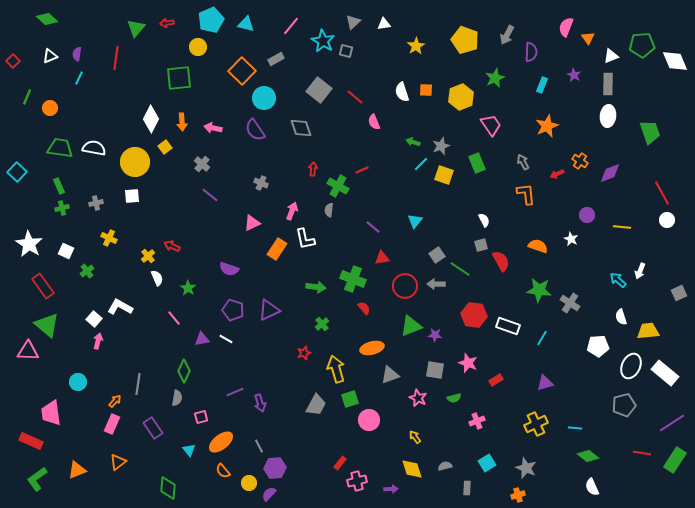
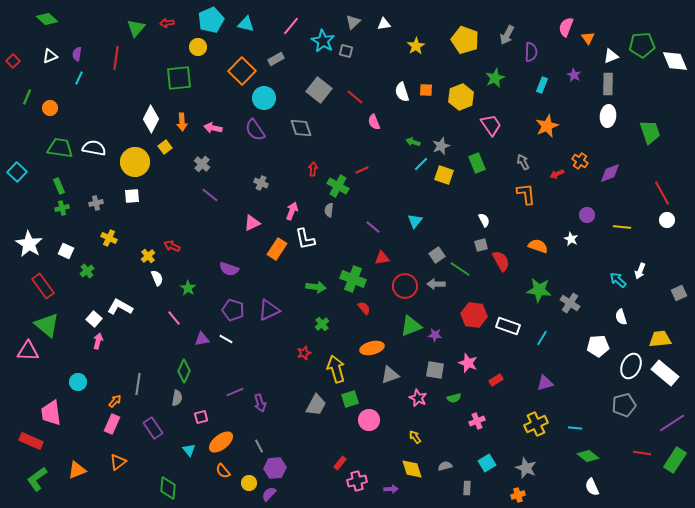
yellow trapezoid at (648, 331): moved 12 px right, 8 px down
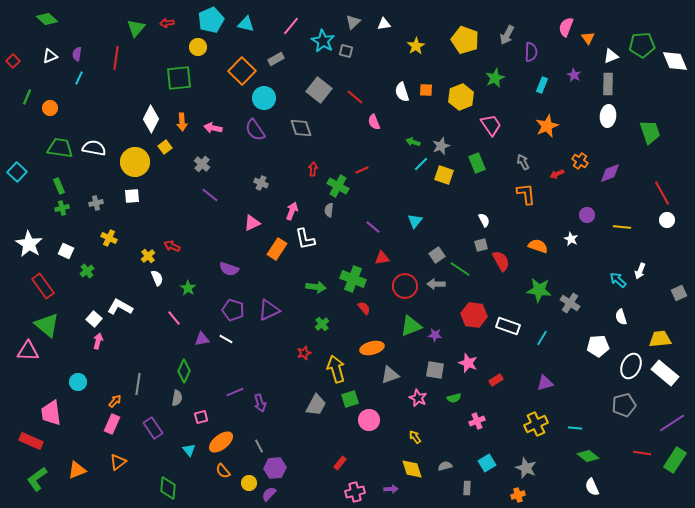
pink cross at (357, 481): moved 2 px left, 11 px down
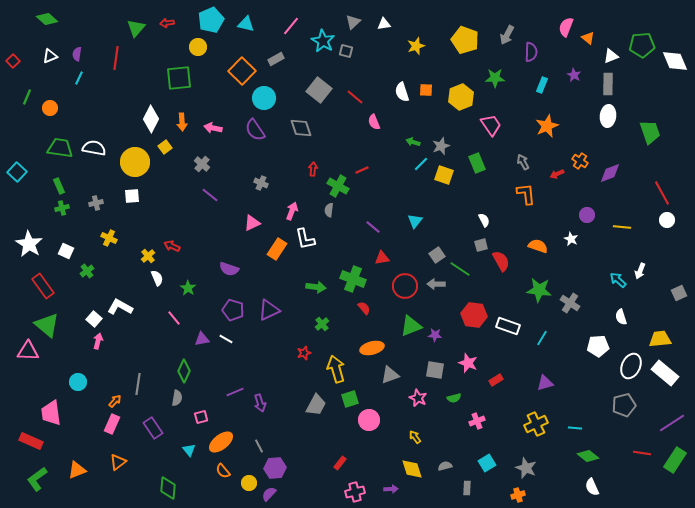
orange triangle at (588, 38): rotated 16 degrees counterclockwise
yellow star at (416, 46): rotated 12 degrees clockwise
green star at (495, 78): rotated 24 degrees clockwise
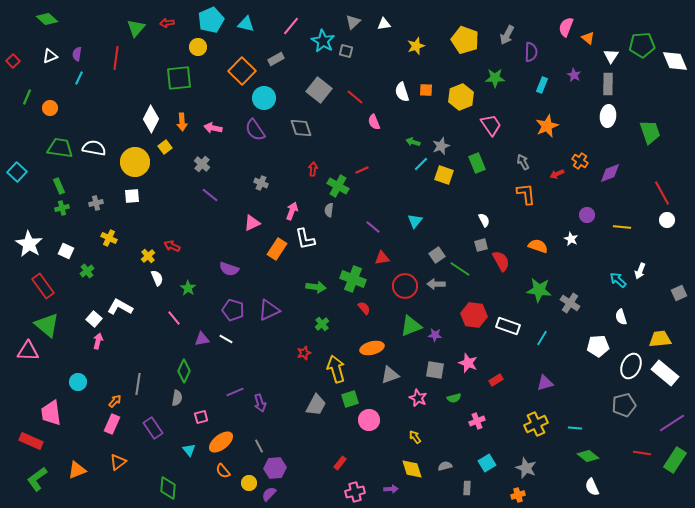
white triangle at (611, 56): rotated 35 degrees counterclockwise
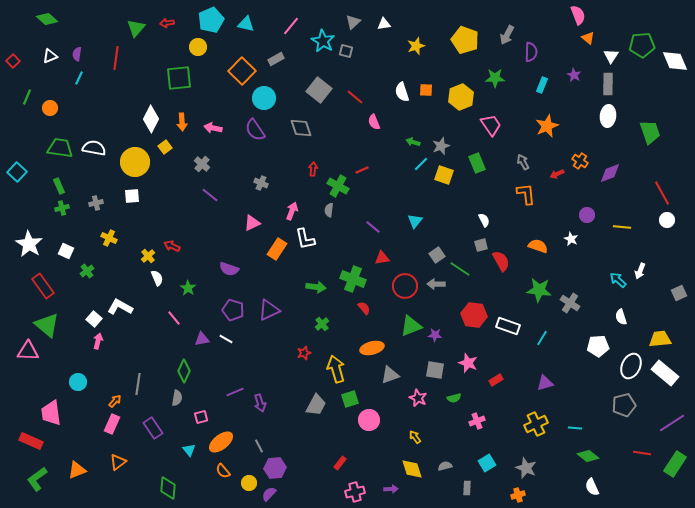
pink semicircle at (566, 27): moved 12 px right, 12 px up; rotated 138 degrees clockwise
green rectangle at (675, 460): moved 4 px down
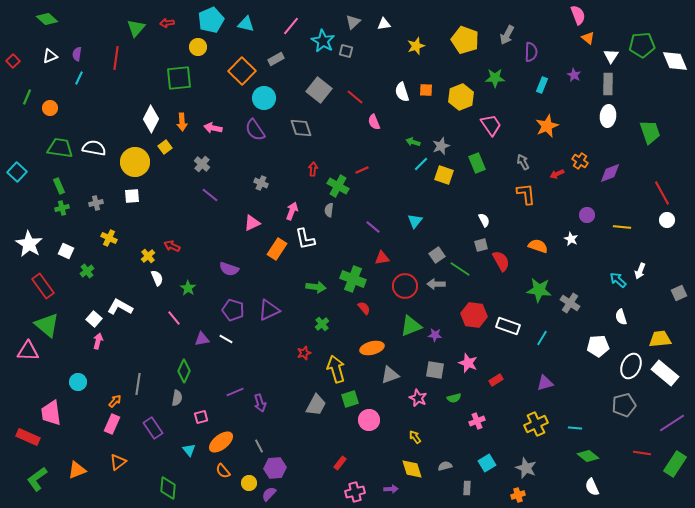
red rectangle at (31, 441): moved 3 px left, 4 px up
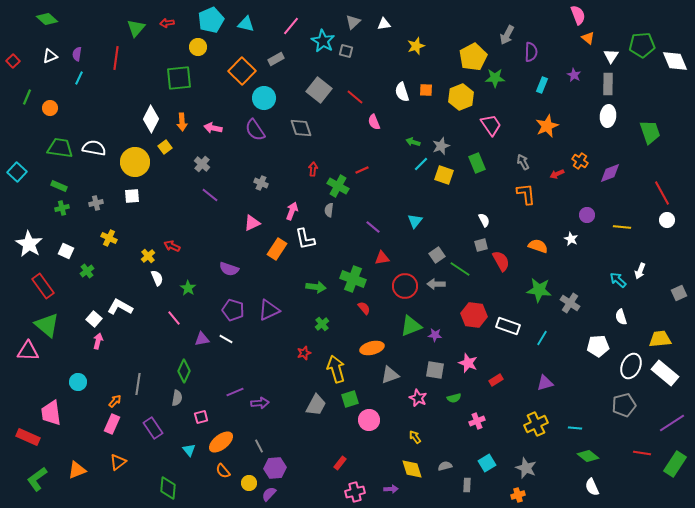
yellow pentagon at (465, 40): moved 8 px right, 17 px down; rotated 24 degrees clockwise
green rectangle at (59, 186): rotated 42 degrees counterclockwise
purple arrow at (260, 403): rotated 78 degrees counterclockwise
gray rectangle at (467, 488): moved 3 px up
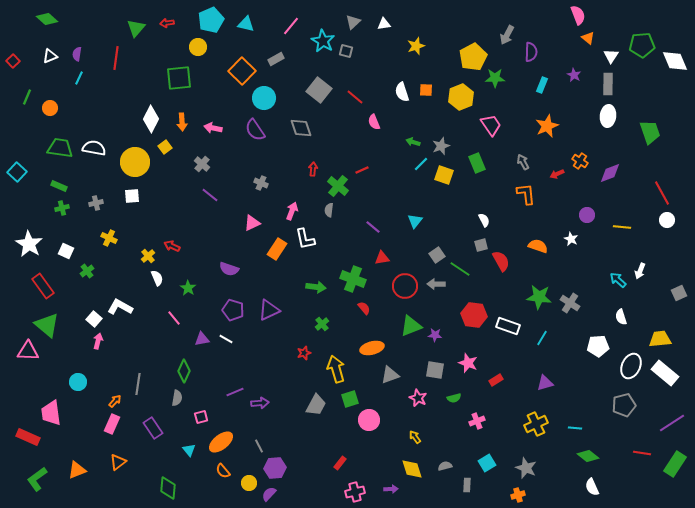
green cross at (338, 186): rotated 10 degrees clockwise
green star at (539, 290): moved 7 px down
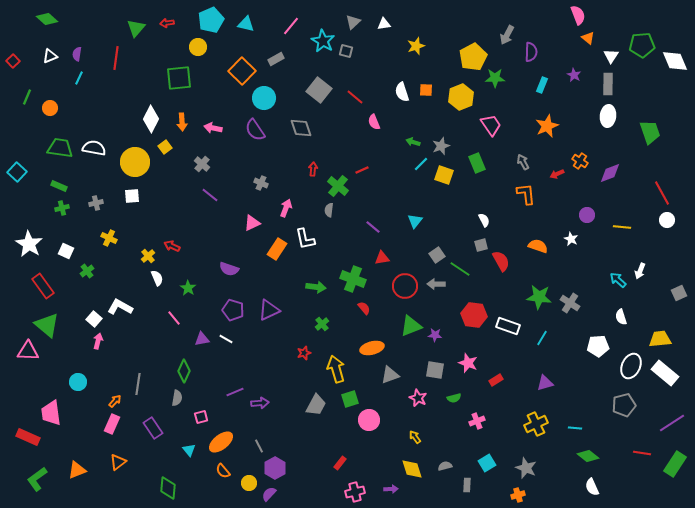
pink arrow at (292, 211): moved 6 px left, 3 px up
purple hexagon at (275, 468): rotated 25 degrees counterclockwise
